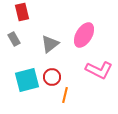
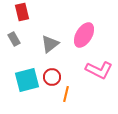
orange line: moved 1 px right, 1 px up
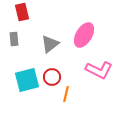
gray rectangle: rotated 24 degrees clockwise
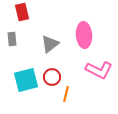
pink ellipse: rotated 35 degrees counterclockwise
gray rectangle: moved 2 px left
cyan square: moved 1 px left
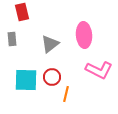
cyan square: rotated 15 degrees clockwise
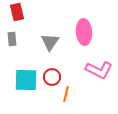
red rectangle: moved 5 px left
pink ellipse: moved 3 px up
gray triangle: moved 2 px up; rotated 18 degrees counterclockwise
